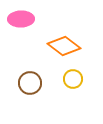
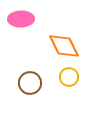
orange diamond: rotated 28 degrees clockwise
yellow circle: moved 4 px left, 2 px up
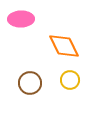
yellow circle: moved 1 px right, 3 px down
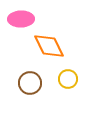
orange diamond: moved 15 px left
yellow circle: moved 2 px left, 1 px up
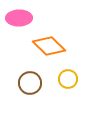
pink ellipse: moved 2 px left, 1 px up
orange diamond: rotated 20 degrees counterclockwise
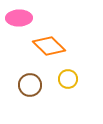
brown circle: moved 2 px down
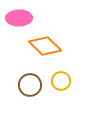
orange diamond: moved 4 px left
yellow circle: moved 7 px left, 2 px down
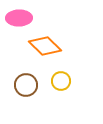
brown circle: moved 4 px left
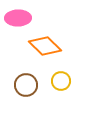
pink ellipse: moved 1 px left
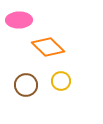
pink ellipse: moved 1 px right, 2 px down
orange diamond: moved 3 px right, 1 px down
